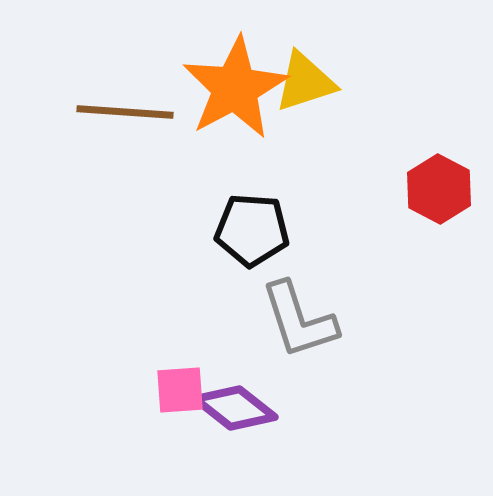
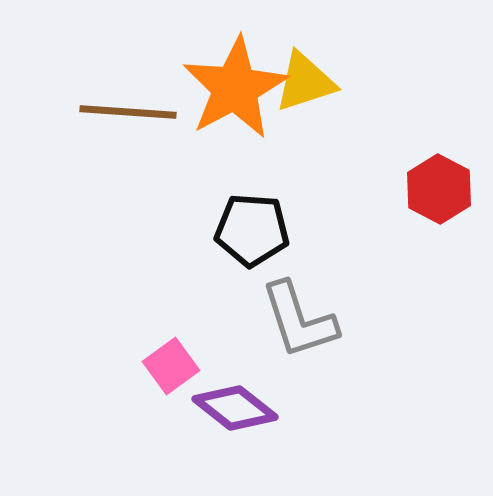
brown line: moved 3 px right
pink square: moved 9 px left, 24 px up; rotated 32 degrees counterclockwise
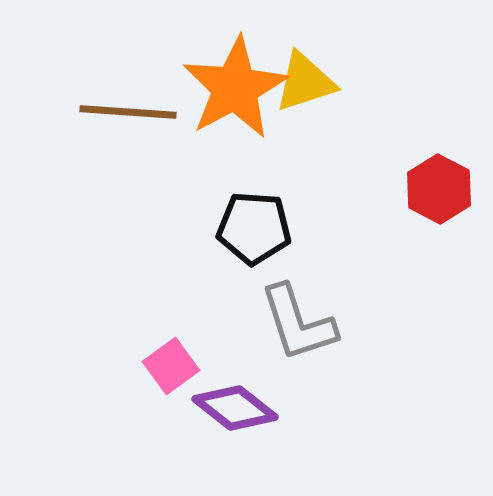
black pentagon: moved 2 px right, 2 px up
gray L-shape: moved 1 px left, 3 px down
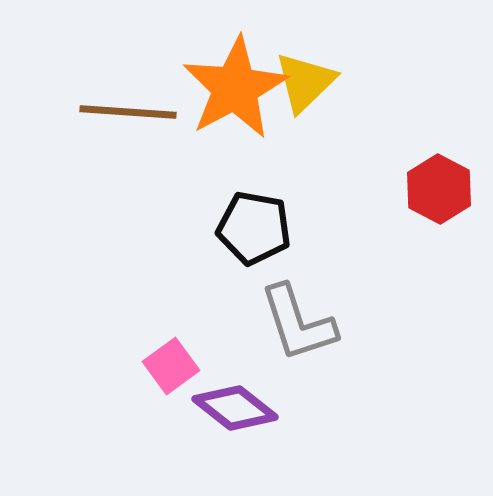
yellow triangle: rotated 26 degrees counterclockwise
black pentagon: rotated 6 degrees clockwise
